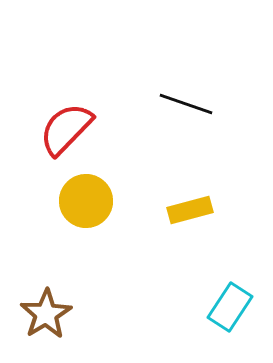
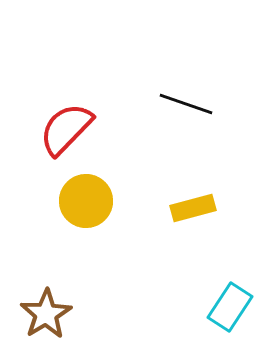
yellow rectangle: moved 3 px right, 2 px up
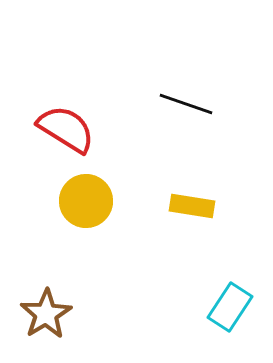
red semicircle: rotated 78 degrees clockwise
yellow rectangle: moved 1 px left, 2 px up; rotated 24 degrees clockwise
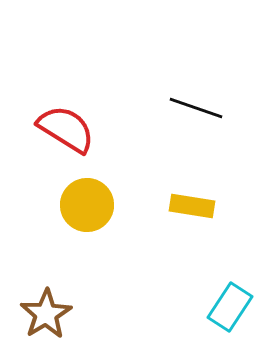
black line: moved 10 px right, 4 px down
yellow circle: moved 1 px right, 4 px down
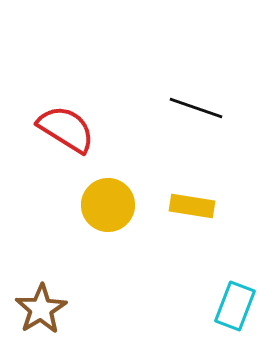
yellow circle: moved 21 px right
cyan rectangle: moved 5 px right, 1 px up; rotated 12 degrees counterclockwise
brown star: moved 5 px left, 5 px up
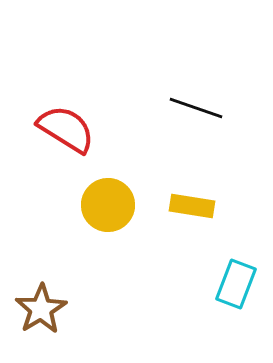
cyan rectangle: moved 1 px right, 22 px up
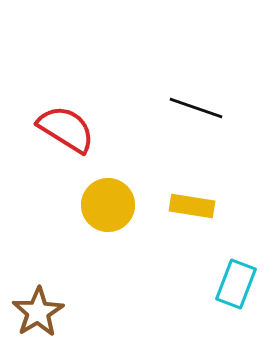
brown star: moved 3 px left, 3 px down
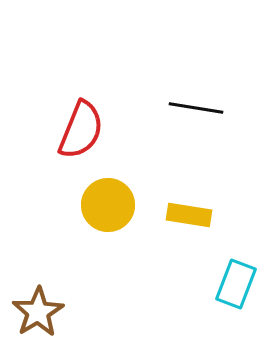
black line: rotated 10 degrees counterclockwise
red semicircle: moved 15 px right, 1 px down; rotated 80 degrees clockwise
yellow rectangle: moved 3 px left, 9 px down
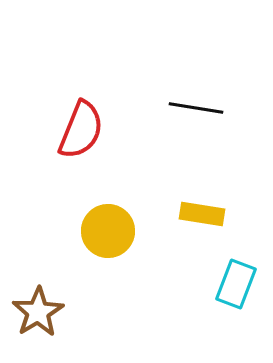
yellow circle: moved 26 px down
yellow rectangle: moved 13 px right, 1 px up
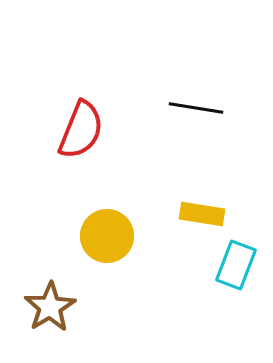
yellow circle: moved 1 px left, 5 px down
cyan rectangle: moved 19 px up
brown star: moved 12 px right, 5 px up
